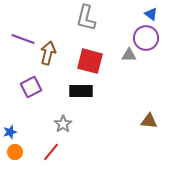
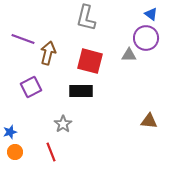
red line: rotated 60 degrees counterclockwise
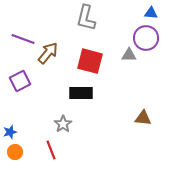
blue triangle: moved 1 px up; rotated 32 degrees counterclockwise
brown arrow: rotated 25 degrees clockwise
purple square: moved 11 px left, 6 px up
black rectangle: moved 2 px down
brown triangle: moved 6 px left, 3 px up
red line: moved 2 px up
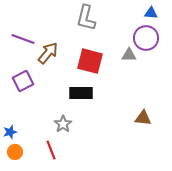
purple square: moved 3 px right
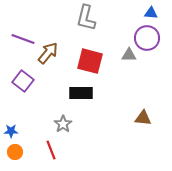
purple circle: moved 1 px right
purple square: rotated 25 degrees counterclockwise
blue star: moved 1 px right, 1 px up; rotated 16 degrees clockwise
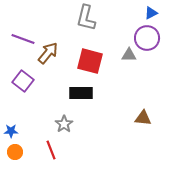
blue triangle: rotated 32 degrees counterclockwise
gray star: moved 1 px right
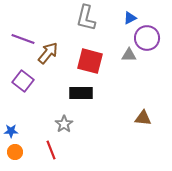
blue triangle: moved 21 px left, 5 px down
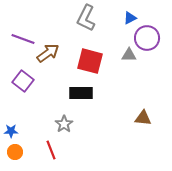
gray L-shape: rotated 12 degrees clockwise
brown arrow: rotated 15 degrees clockwise
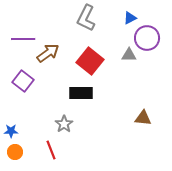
purple line: rotated 20 degrees counterclockwise
red square: rotated 24 degrees clockwise
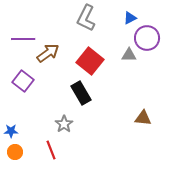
black rectangle: rotated 60 degrees clockwise
